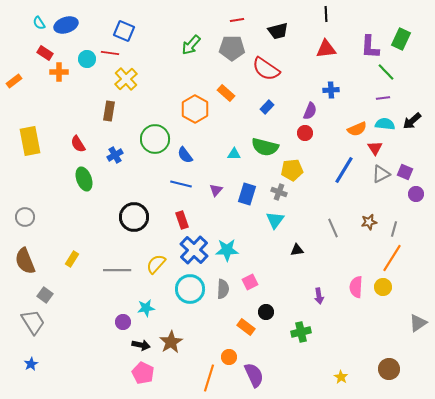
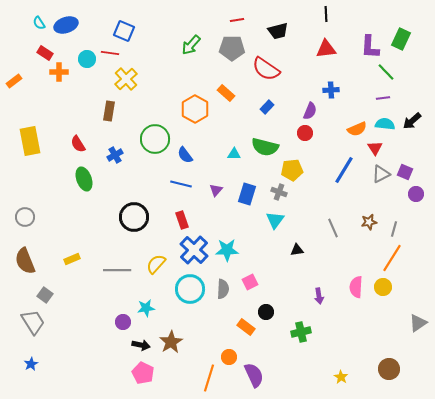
yellow rectangle at (72, 259): rotated 35 degrees clockwise
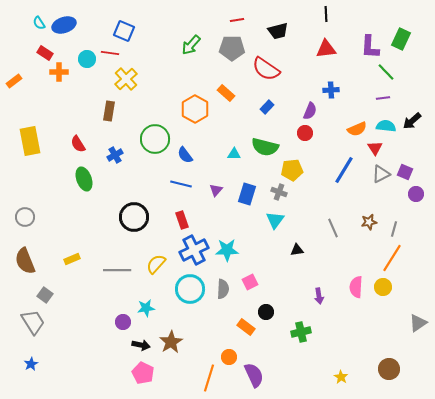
blue ellipse at (66, 25): moved 2 px left
cyan semicircle at (385, 124): moved 1 px right, 2 px down
blue cross at (194, 250): rotated 20 degrees clockwise
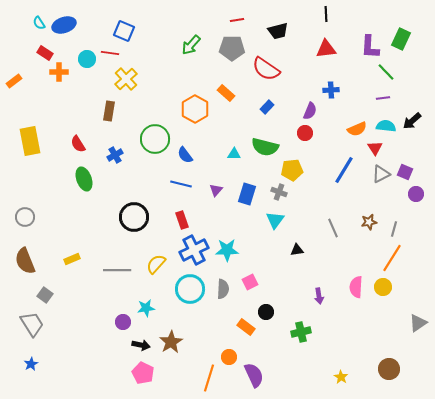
gray trapezoid at (33, 322): moved 1 px left, 2 px down
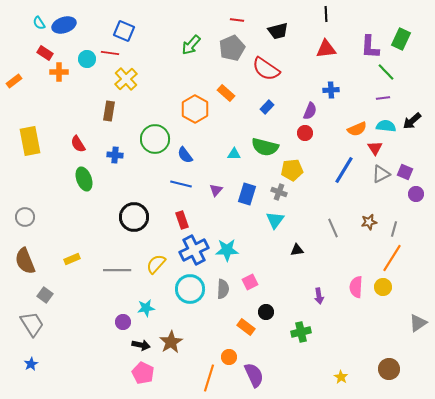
red line at (237, 20): rotated 16 degrees clockwise
gray pentagon at (232, 48): rotated 25 degrees counterclockwise
blue cross at (115, 155): rotated 35 degrees clockwise
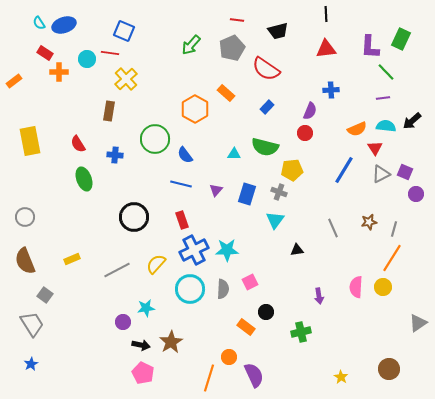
gray line at (117, 270): rotated 28 degrees counterclockwise
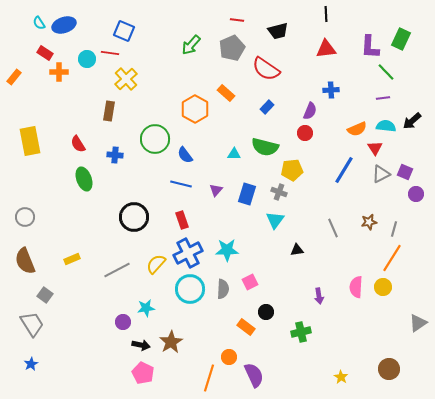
orange rectangle at (14, 81): moved 4 px up; rotated 14 degrees counterclockwise
blue cross at (194, 250): moved 6 px left, 3 px down
